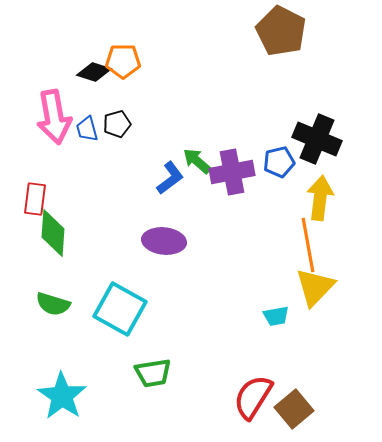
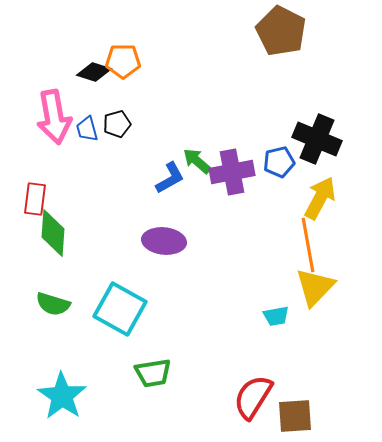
blue L-shape: rotated 8 degrees clockwise
yellow arrow: rotated 21 degrees clockwise
brown square: moved 1 px right, 7 px down; rotated 36 degrees clockwise
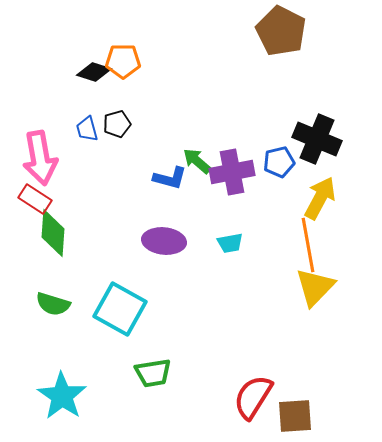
pink arrow: moved 14 px left, 41 px down
blue L-shape: rotated 44 degrees clockwise
red rectangle: rotated 64 degrees counterclockwise
cyan trapezoid: moved 46 px left, 73 px up
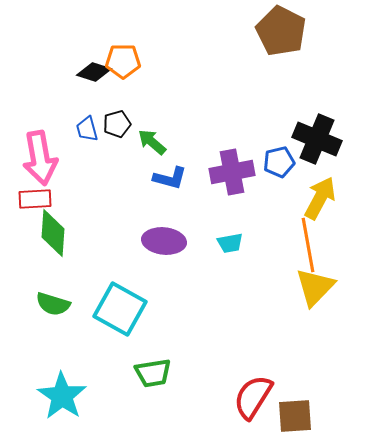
green arrow: moved 45 px left, 19 px up
red rectangle: rotated 36 degrees counterclockwise
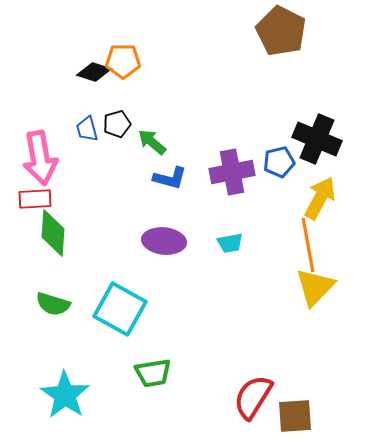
cyan star: moved 3 px right, 1 px up
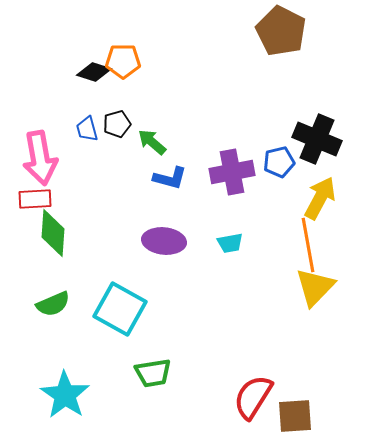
green semicircle: rotated 40 degrees counterclockwise
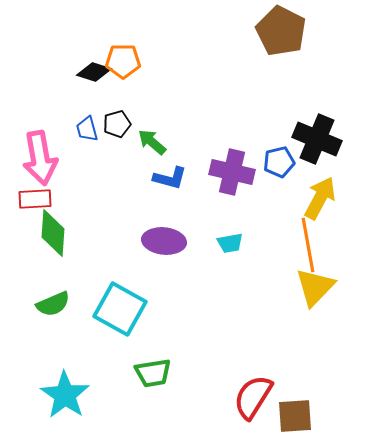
purple cross: rotated 24 degrees clockwise
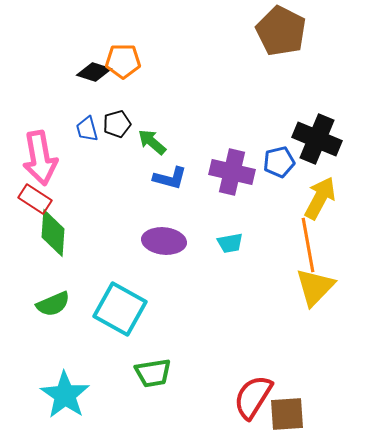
red rectangle: rotated 36 degrees clockwise
brown square: moved 8 px left, 2 px up
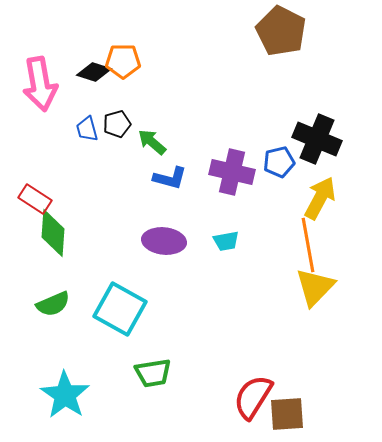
pink arrow: moved 74 px up
cyan trapezoid: moved 4 px left, 2 px up
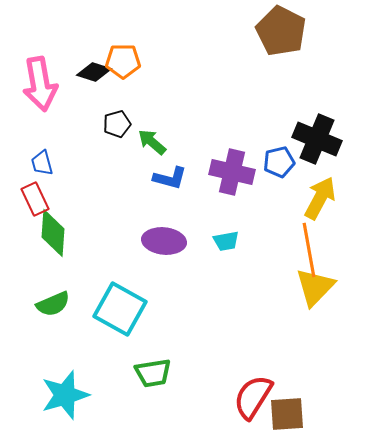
blue trapezoid: moved 45 px left, 34 px down
red rectangle: rotated 32 degrees clockwise
orange line: moved 1 px right, 5 px down
cyan star: rotated 21 degrees clockwise
